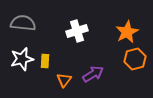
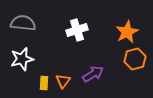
white cross: moved 1 px up
yellow rectangle: moved 1 px left, 22 px down
orange triangle: moved 1 px left, 1 px down
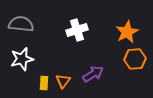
gray semicircle: moved 2 px left, 1 px down
orange hexagon: rotated 10 degrees clockwise
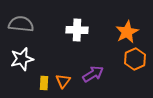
white cross: rotated 20 degrees clockwise
orange hexagon: rotated 20 degrees counterclockwise
